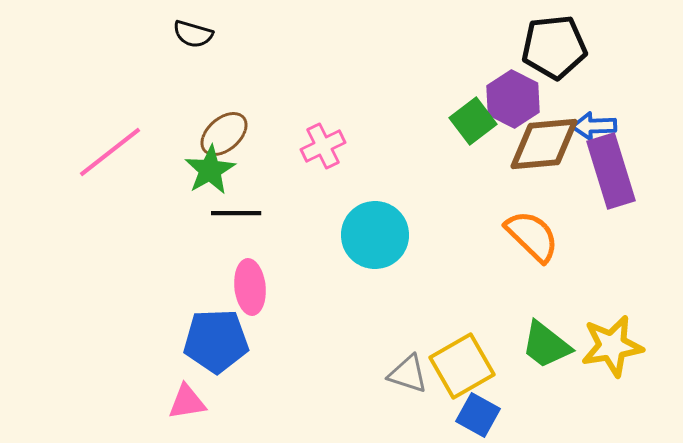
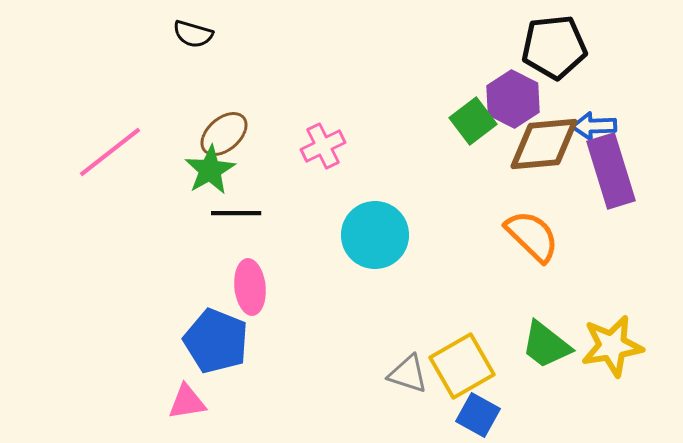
blue pentagon: rotated 24 degrees clockwise
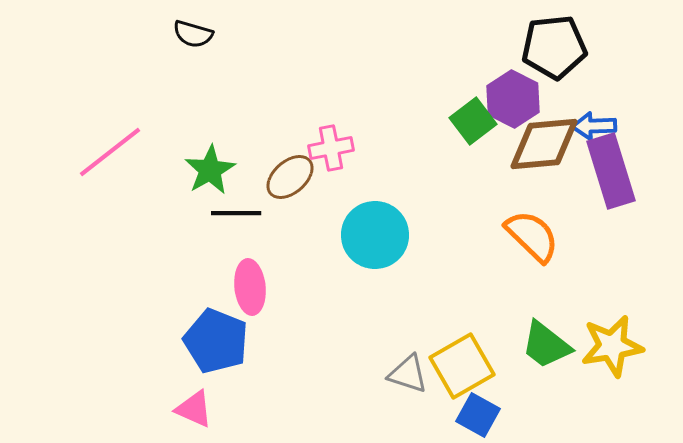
brown ellipse: moved 66 px right, 43 px down
pink cross: moved 8 px right, 2 px down; rotated 15 degrees clockwise
pink triangle: moved 7 px right, 7 px down; rotated 33 degrees clockwise
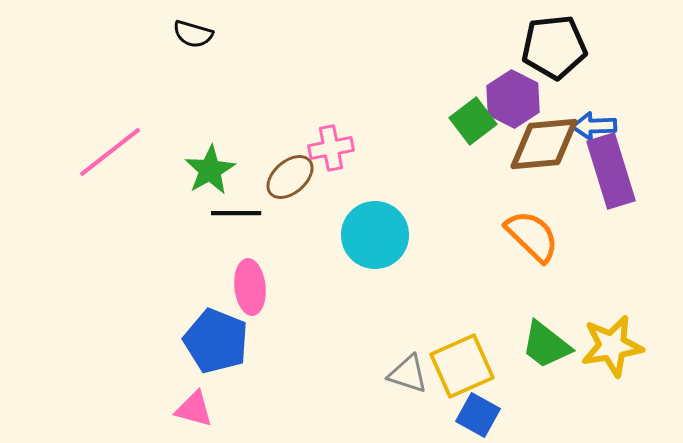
yellow square: rotated 6 degrees clockwise
pink triangle: rotated 9 degrees counterclockwise
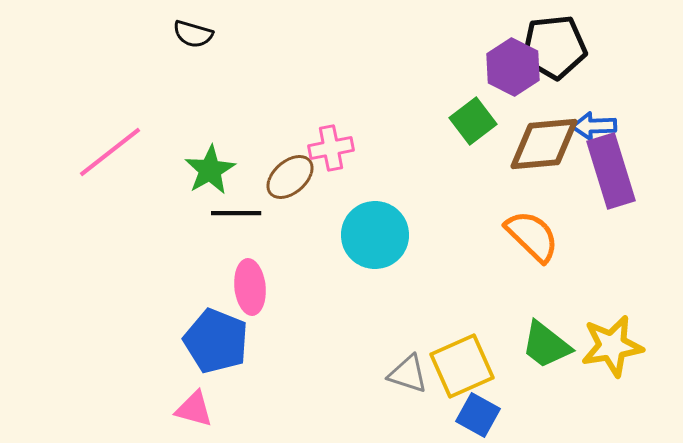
purple hexagon: moved 32 px up
